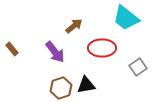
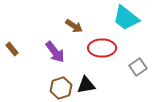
brown arrow: rotated 72 degrees clockwise
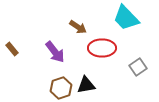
cyan trapezoid: rotated 8 degrees clockwise
brown arrow: moved 4 px right, 1 px down
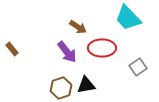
cyan trapezoid: moved 2 px right
purple arrow: moved 12 px right
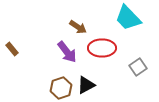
black triangle: rotated 18 degrees counterclockwise
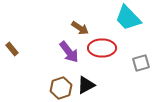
brown arrow: moved 2 px right, 1 px down
purple arrow: moved 2 px right
gray square: moved 3 px right, 4 px up; rotated 18 degrees clockwise
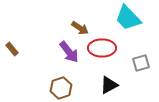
black triangle: moved 23 px right
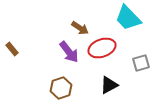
red ellipse: rotated 20 degrees counterclockwise
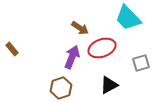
purple arrow: moved 3 px right, 5 px down; rotated 120 degrees counterclockwise
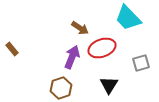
black triangle: rotated 30 degrees counterclockwise
